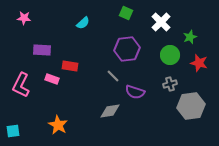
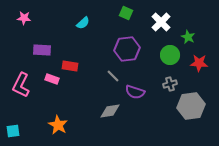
green star: moved 2 px left; rotated 24 degrees counterclockwise
red star: rotated 12 degrees counterclockwise
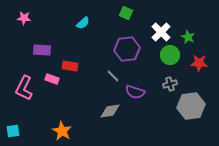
white cross: moved 10 px down
pink L-shape: moved 3 px right, 3 px down
orange star: moved 4 px right, 6 px down
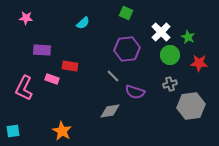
pink star: moved 2 px right
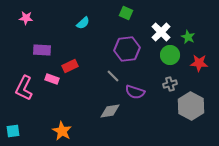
red rectangle: rotated 35 degrees counterclockwise
gray hexagon: rotated 24 degrees counterclockwise
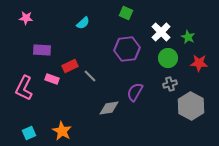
green circle: moved 2 px left, 3 px down
gray line: moved 23 px left
purple semicircle: rotated 102 degrees clockwise
gray diamond: moved 1 px left, 3 px up
cyan square: moved 16 px right, 2 px down; rotated 16 degrees counterclockwise
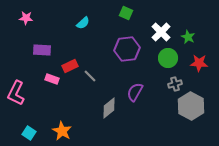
gray cross: moved 5 px right
pink L-shape: moved 8 px left, 5 px down
gray diamond: rotated 30 degrees counterclockwise
cyan square: rotated 32 degrees counterclockwise
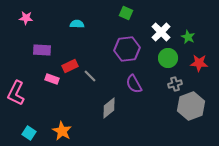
cyan semicircle: moved 6 px left, 1 px down; rotated 136 degrees counterclockwise
purple semicircle: moved 1 px left, 8 px up; rotated 60 degrees counterclockwise
gray hexagon: rotated 12 degrees clockwise
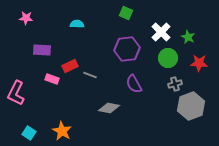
gray line: moved 1 px up; rotated 24 degrees counterclockwise
gray diamond: rotated 50 degrees clockwise
